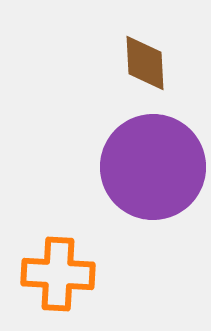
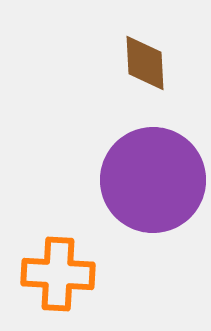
purple circle: moved 13 px down
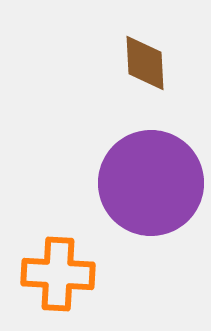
purple circle: moved 2 px left, 3 px down
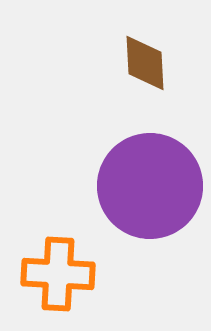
purple circle: moved 1 px left, 3 px down
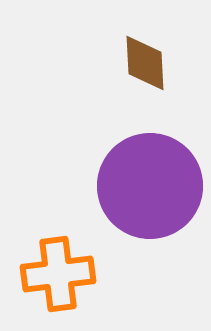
orange cross: rotated 10 degrees counterclockwise
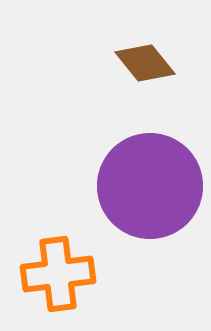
brown diamond: rotated 36 degrees counterclockwise
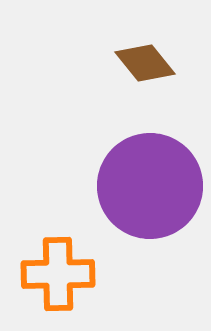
orange cross: rotated 6 degrees clockwise
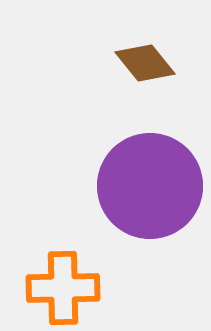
orange cross: moved 5 px right, 14 px down
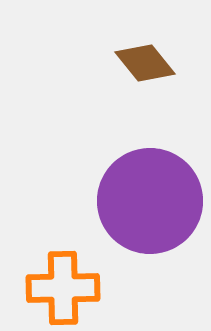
purple circle: moved 15 px down
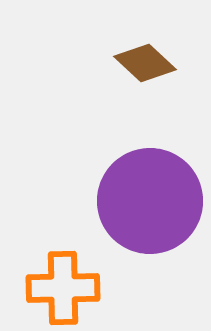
brown diamond: rotated 8 degrees counterclockwise
